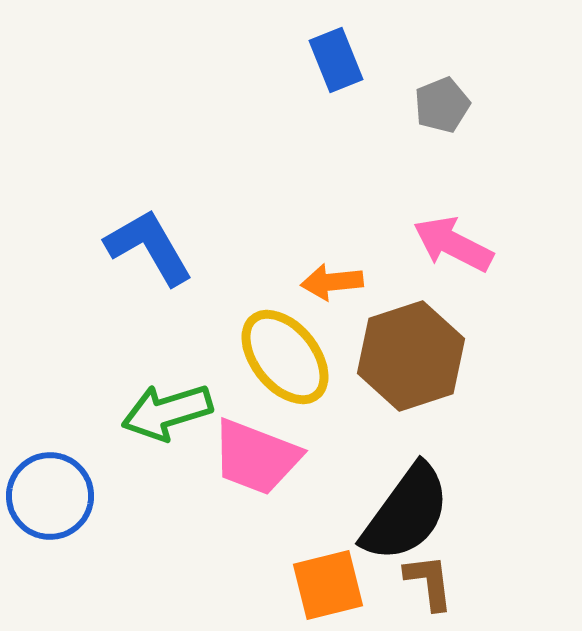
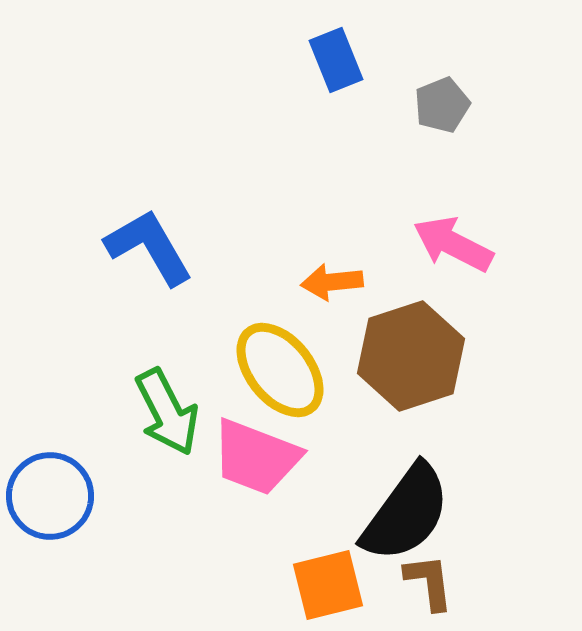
yellow ellipse: moved 5 px left, 13 px down
green arrow: rotated 100 degrees counterclockwise
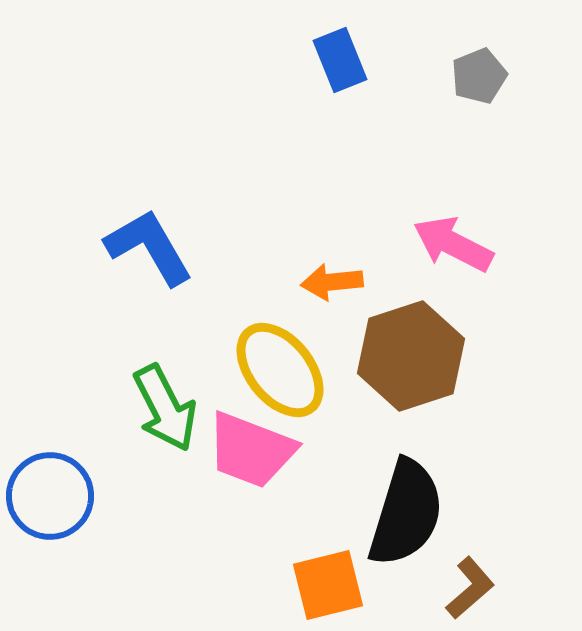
blue rectangle: moved 4 px right
gray pentagon: moved 37 px right, 29 px up
green arrow: moved 2 px left, 4 px up
pink trapezoid: moved 5 px left, 7 px up
black semicircle: rotated 19 degrees counterclockwise
brown L-shape: moved 41 px right, 6 px down; rotated 56 degrees clockwise
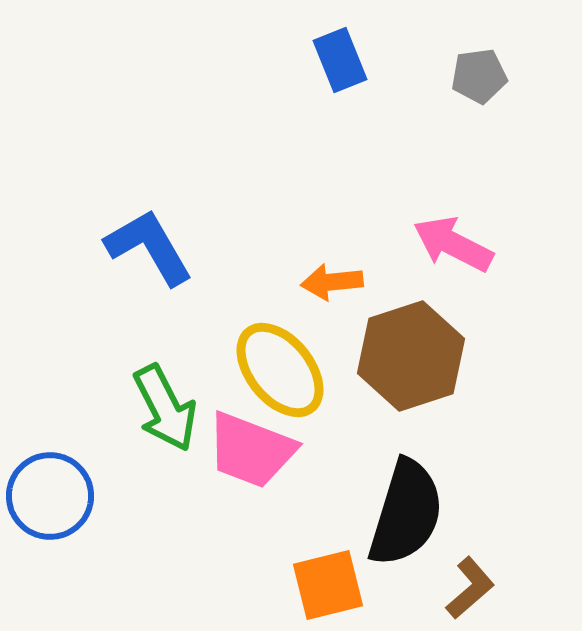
gray pentagon: rotated 14 degrees clockwise
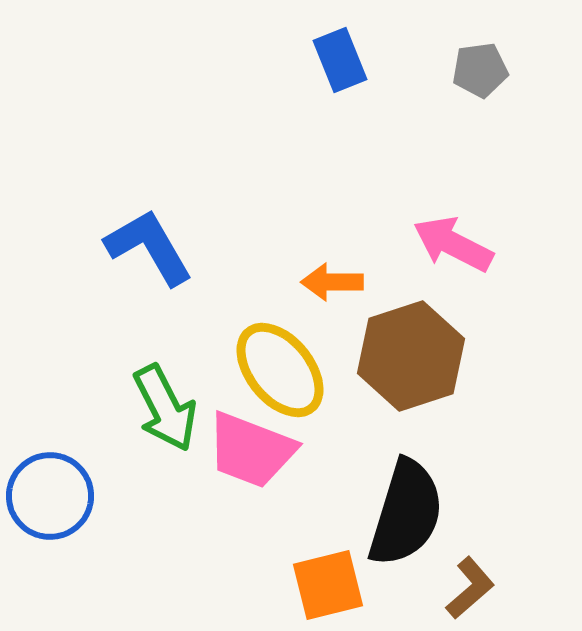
gray pentagon: moved 1 px right, 6 px up
orange arrow: rotated 6 degrees clockwise
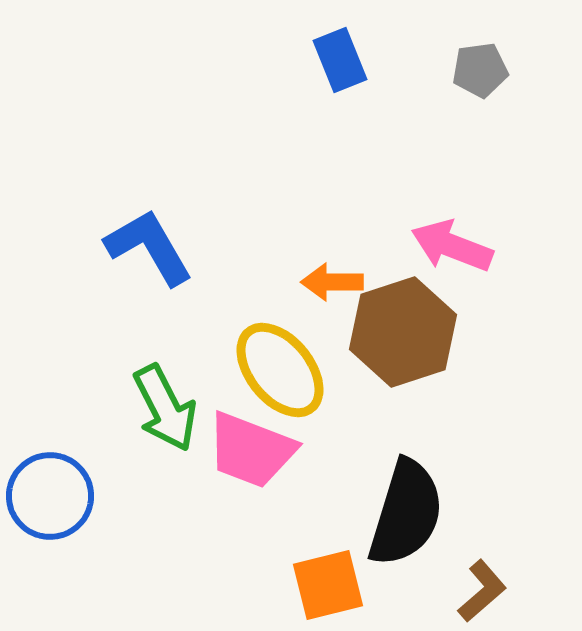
pink arrow: moved 1 px left, 2 px down; rotated 6 degrees counterclockwise
brown hexagon: moved 8 px left, 24 px up
brown L-shape: moved 12 px right, 3 px down
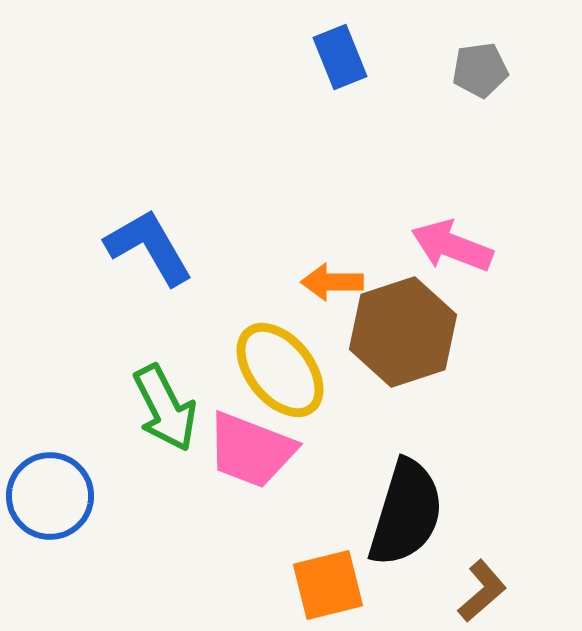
blue rectangle: moved 3 px up
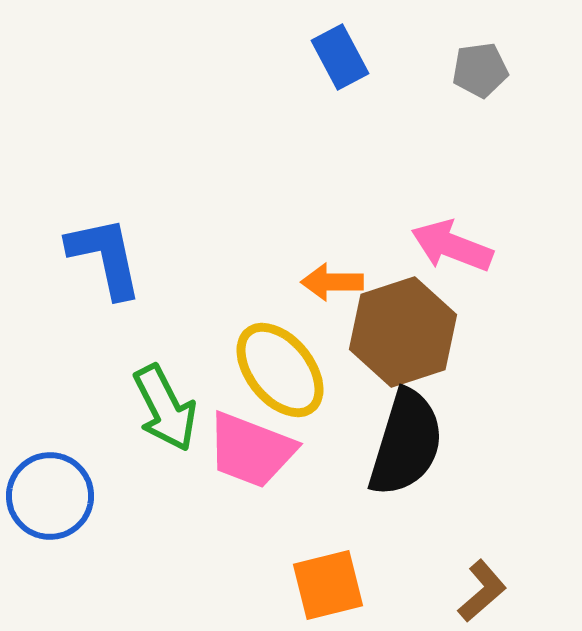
blue rectangle: rotated 6 degrees counterclockwise
blue L-shape: moved 44 px left, 10 px down; rotated 18 degrees clockwise
black semicircle: moved 70 px up
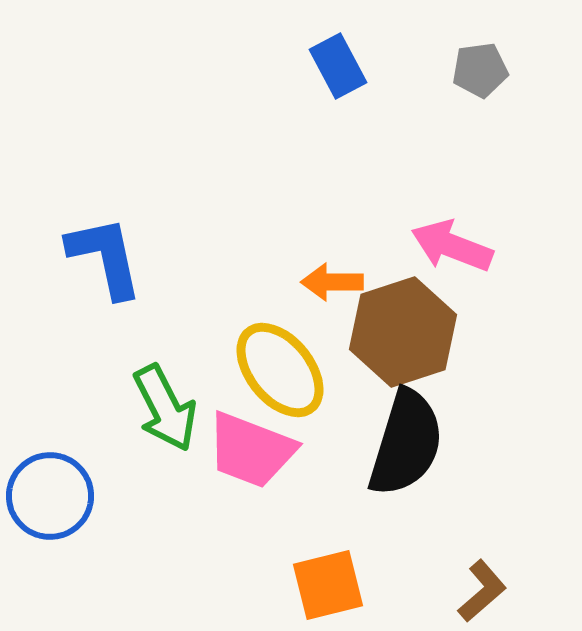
blue rectangle: moved 2 px left, 9 px down
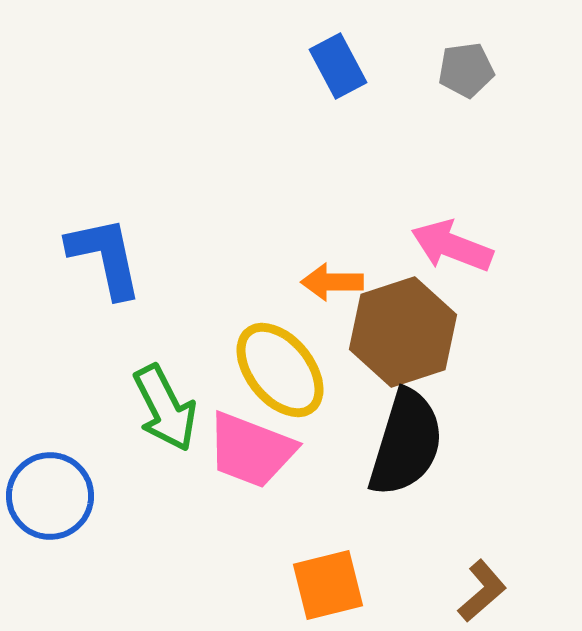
gray pentagon: moved 14 px left
